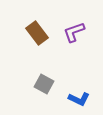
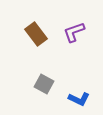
brown rectangle: moved 1 px left, 1 px down
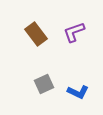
gray square: rotated 36 degrees clockwise
blue L-shape: moved 1 px left, 7 px up
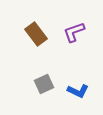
blue L-shape: moved 1 px up
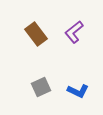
purple L-shape: rotated 20 degrees counterclockwise
gray square: moved 3 px left, 3 px down
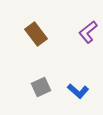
purple L-shape: moved 14 px right
blue L-shape: rotated 15 degrees clockwise
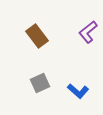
brown rectangle: moved 1 px right, 2 px down
gray square: moved 1 px left, 4 px up
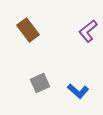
purple L-shape: moved 1 px up
brown rectangle: moved 9 px left, 6 px up
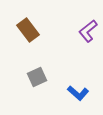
gray square: moved 3 px left, 6 px up
blue L-shape: moved 2 px down
